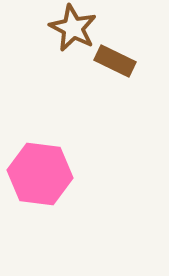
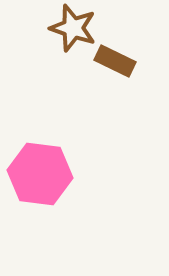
brown star: rotated 9 degrees counterclockwise
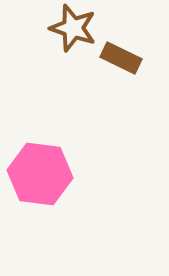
brown rectangle: moved 6 px right, 3 px up
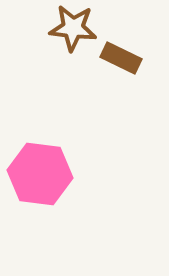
brown star: rotated 12 degrees counterclockwise
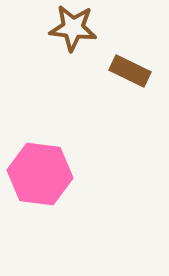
brown rectangle: moved 9 px right, 13 px down
